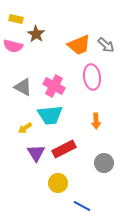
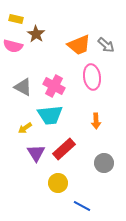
red rectangle: rotated 15 degrees counterclockwise
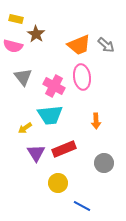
pink ellipse: moved 10 px left
gray triangle: moved 10 px up; rotated 24 degrees clockwise
red rectangle: rotated 20 degrees clockwise
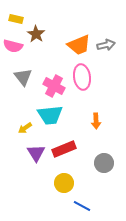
gray arrow: rotated 54 degrees counterclockwise
yellow circle: moved 6 px right
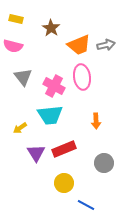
brown star: moved 15 px right, 6 px up
yellow arrow: moved 5 px left
blue line: moved 4 px right, 1 px up
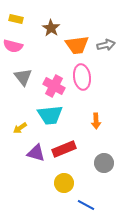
orange trapezoid: moved 2 px left; rotated 15 degrees clockwise
purple triangle: rotated 42 degrees counterclockwise
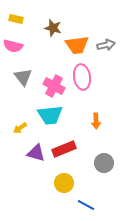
brown star: moved 2 px right; rotated 18 degrees counterclockwise
